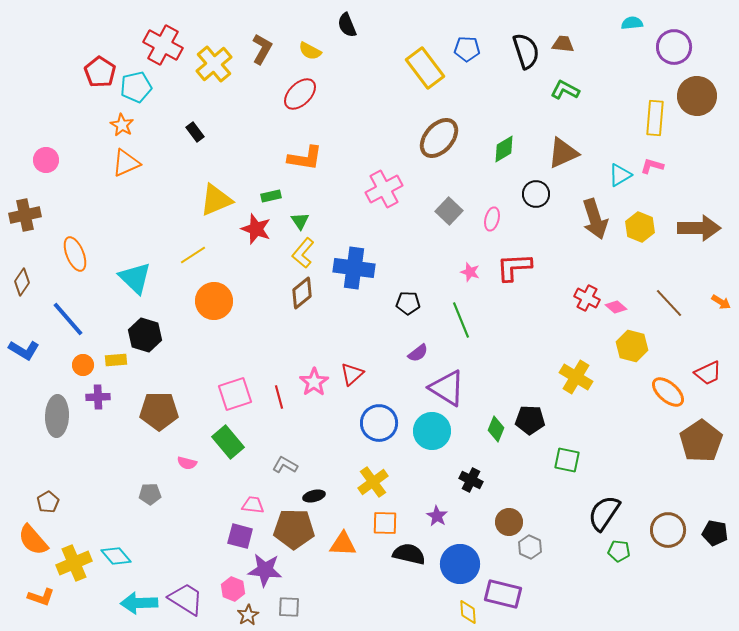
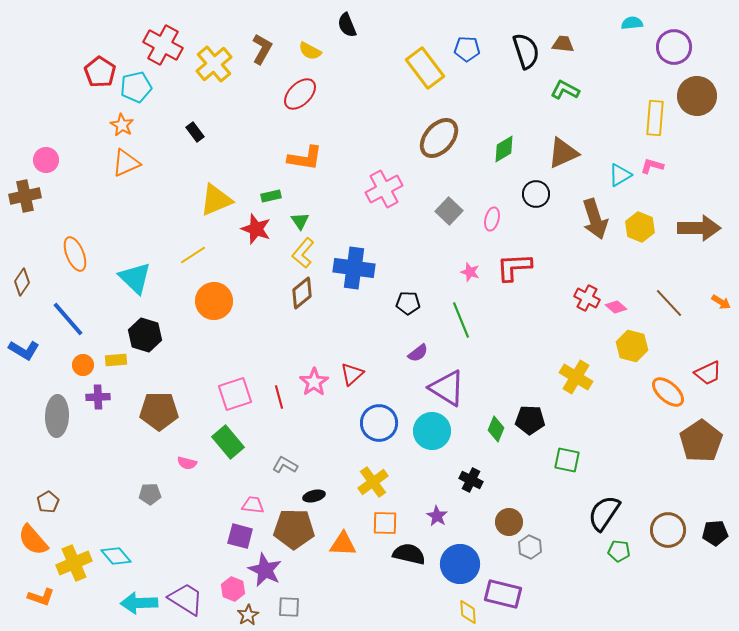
brown cross at (25, 215): moved 19 px up
black pentagon at (715, 533): rotated 15 degrees counterclockwise
purple star at (265, 570): rotated 20 degrees clockwise
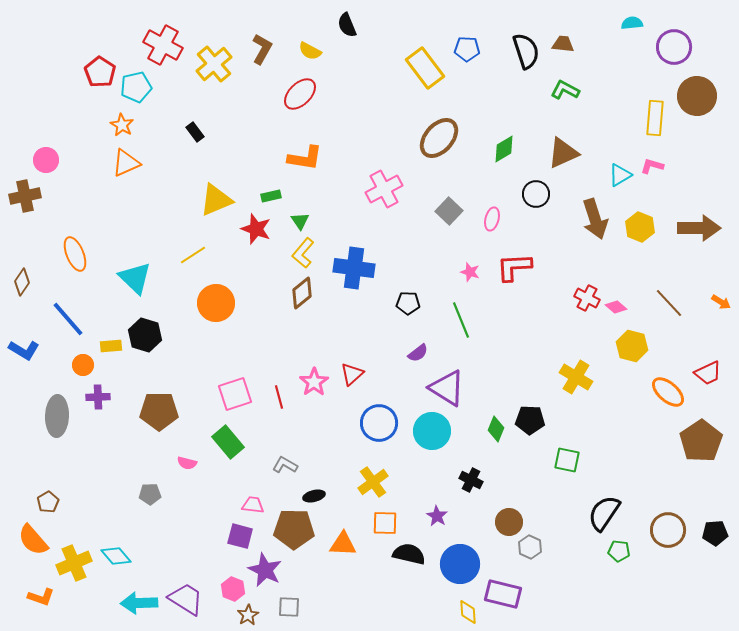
orange circle at (214, 301): moved 2 px right, 2 px down
yellow rectangle at (116, 360): moved 5 px left, 14 px up
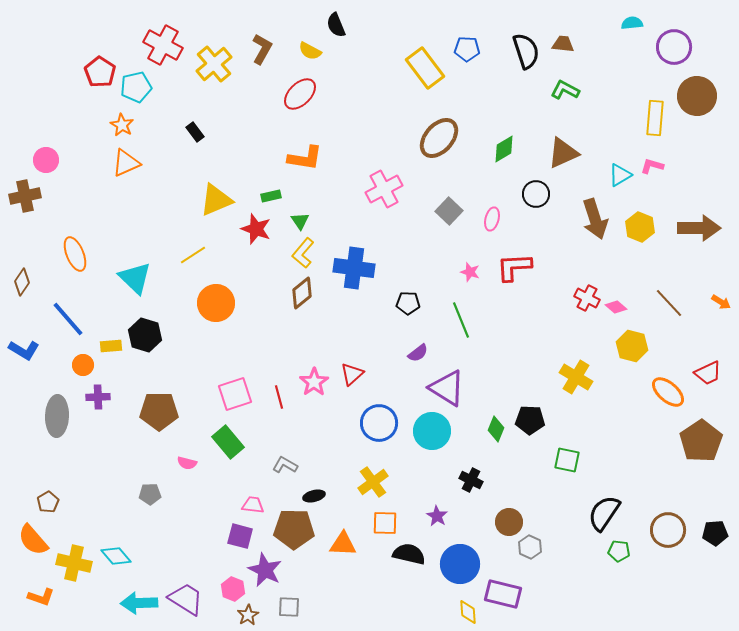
black semicircle at (347, 25): moved 11 px left
yellow cross at (74, 563): rotated 36 degrees clockwise
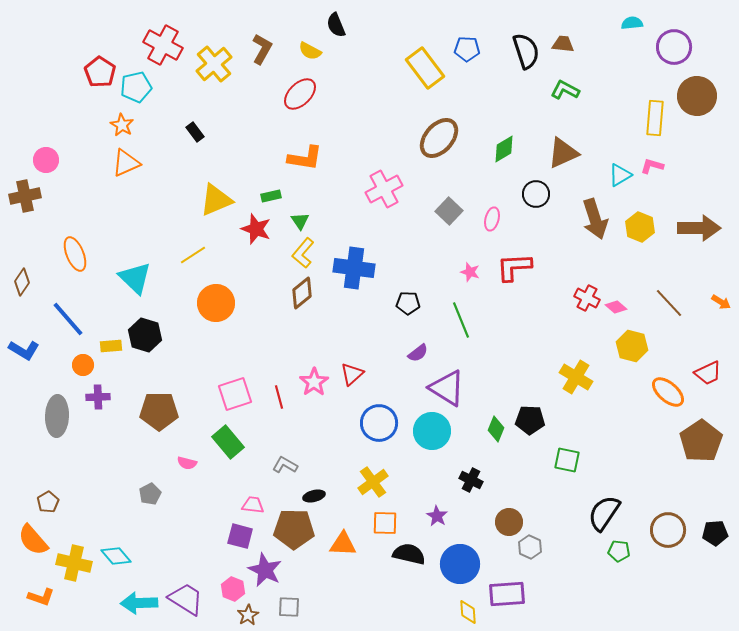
gray pentagon at (150, 494): rotated 25 degrees counterclockwise
purple rectangle at (503, 594): moved 4 px right; rotated 18 degrees counterclockwise
